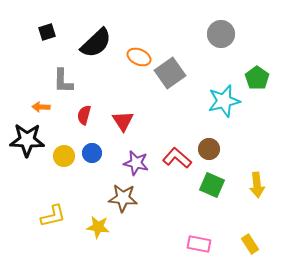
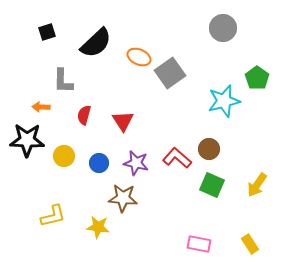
gray circle: moved 2 px right, 6 px up
blue circle: moved 7 px right, 10 px down
yellow arrow: rotated 40 degrees clockwise
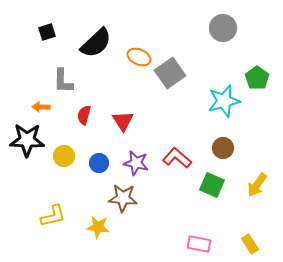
brown circle: moved 14 px right, 1 px up
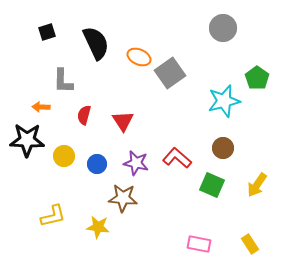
black semicircle: rotated 72 degrees counterclockwise
blue circle: moved 2 px left, 1 px down
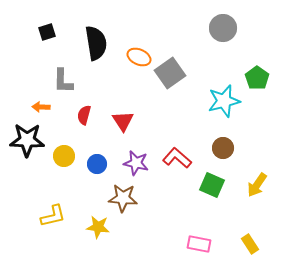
black semicircle: rotated 16 degrees clockwise
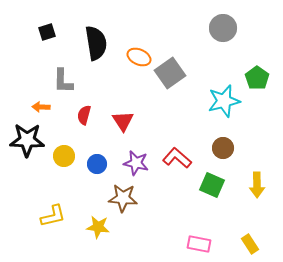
yellow arrow: rotated 35 degrees counterclockwise
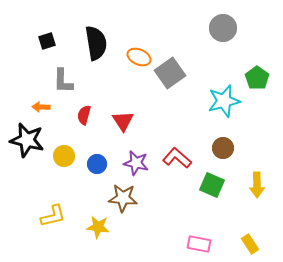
black square: moved 9 px down
black star: rotated 12 degrees clockwise
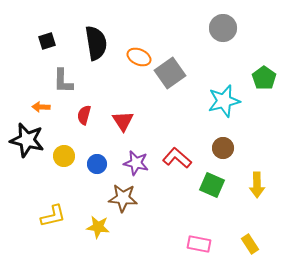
green pentagon: moved 7 px right
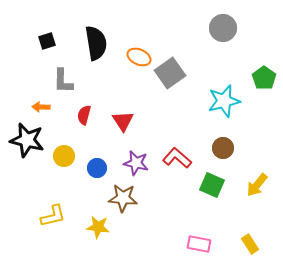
blue circle: moved 4 px down
yellow arrow: rotated 40 degrees clockwise
